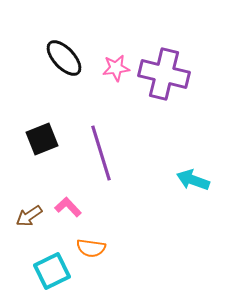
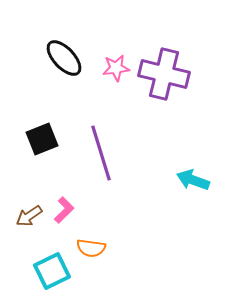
pink L-shape: moved 4 px left, 3 px down; rotated 88 degrees clockwise
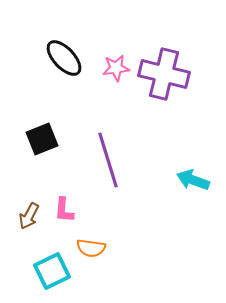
purple line: moved 7 px right, 7 px down
pink L-shape: rotated 140 degrees clockwise
brown arrow: rotated 28 degrees counterclockwise
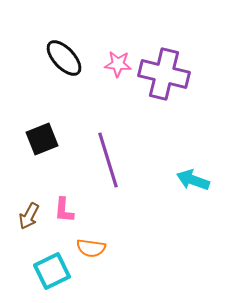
pink star: moved 2 px right, 4 px up; rotated 12 degrees clockwise
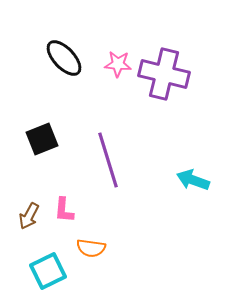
cyan square: moved 4 px left
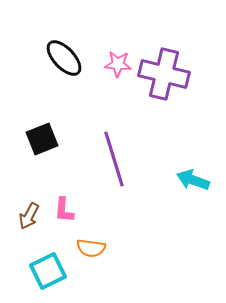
purple line: moved 6 px right, 1 px up
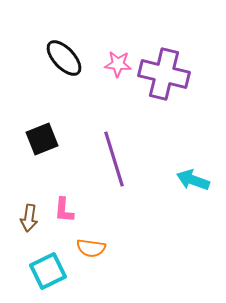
brown arrow: moved 2 px down; rotated 20 degrees counterclockwise
